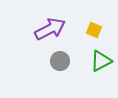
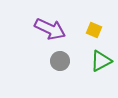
purple arrow: rotated 52 degrees clockwise
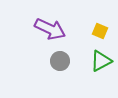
yellow square: moved 6 px right, 1 px down
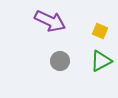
purple arrow: moved 8 px up
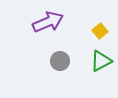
purple arrow: moved 2 px left, 1 px down; rotated 48 degrees counterclockwise
yellow square: rotated 28 degrees clockwise
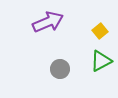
gray circle: moved 8 px down
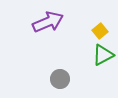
green triangle: moved 2 px right, 6 px up
gray circle: moved 10 px down
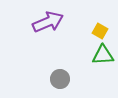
yellow square: rotated 21 degrees counterclockwise
green triangle: rotated 25 degrees clockwise
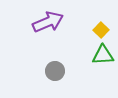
yellow square: moved 1 px right, 1 px up; rotated 14 degrees clockwise
gray circle: moved 5 px left, 8 px up
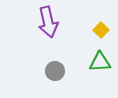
purple arrow: rotated 100 degrees clockwise
green triangle: moved 3 px left, 7 px down
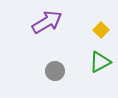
purple arrow: moved 1 px left; rotated 108 degrees counterclockwise
green triangle: rotated 25 degrees counterclockwise
